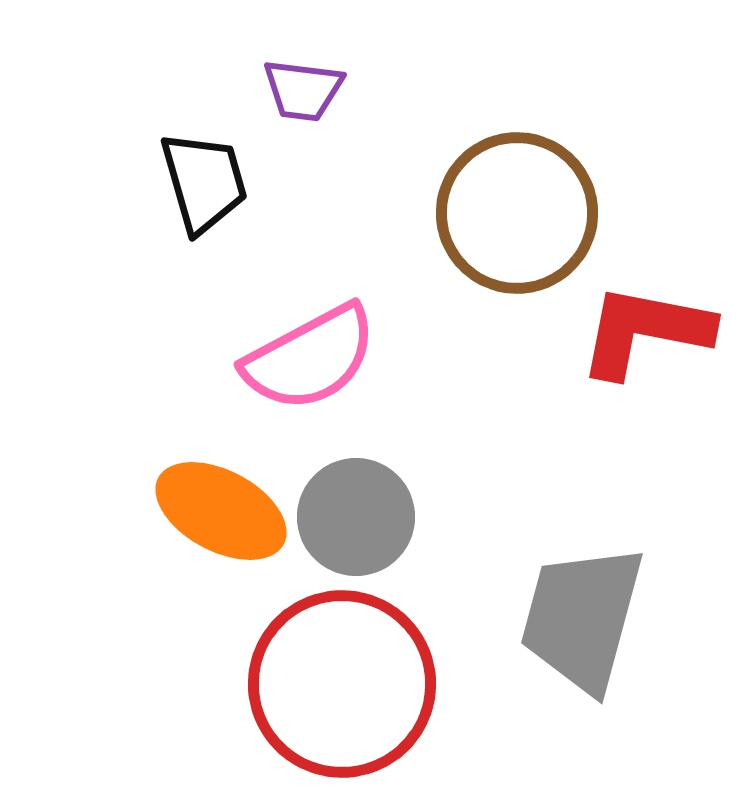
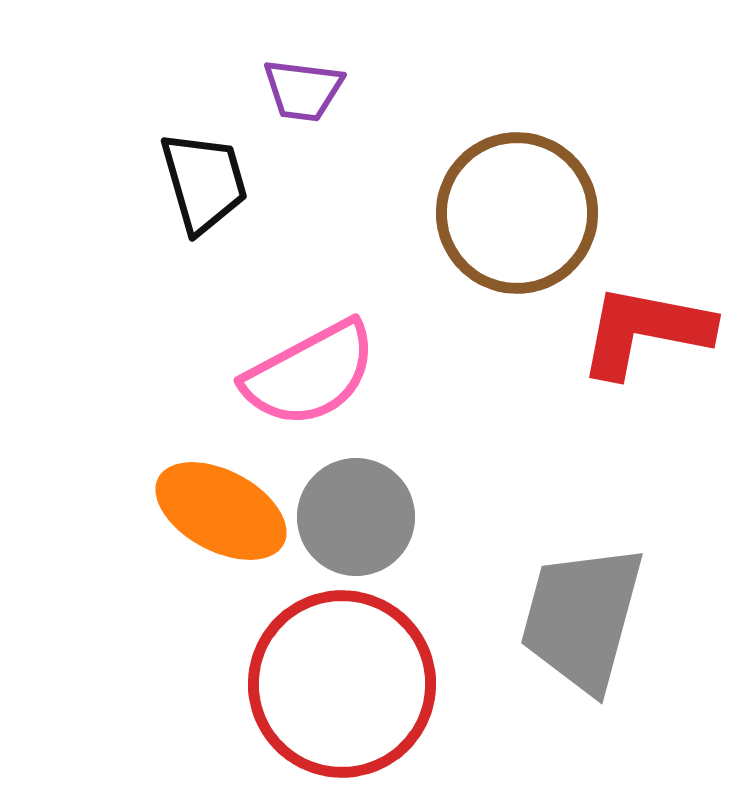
pink semicircle: moved 16 px down
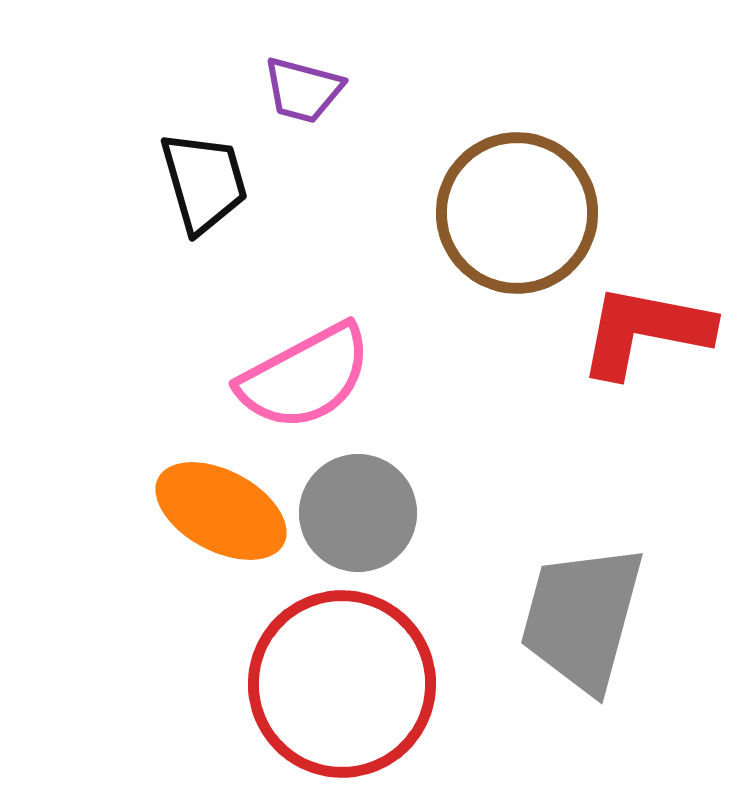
purple trapezoid: rotated 8 degrees clockwise
pink semicircle: moved 5 px left, 3 px down
gray circle: moved 2 px right, 4 px up
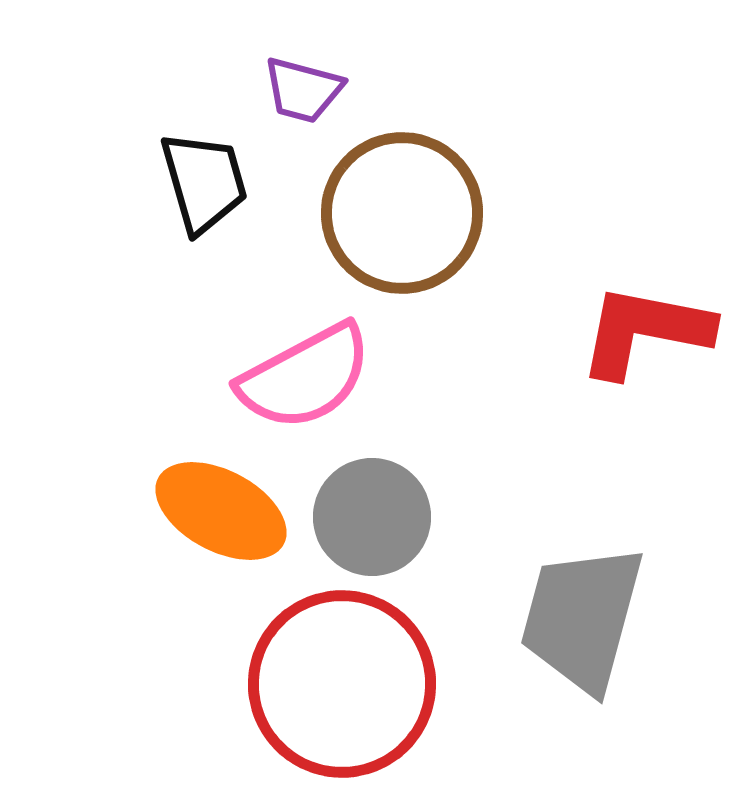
brown circle: moved 115 px left
gray circle: moved 14 px right, 4 px down
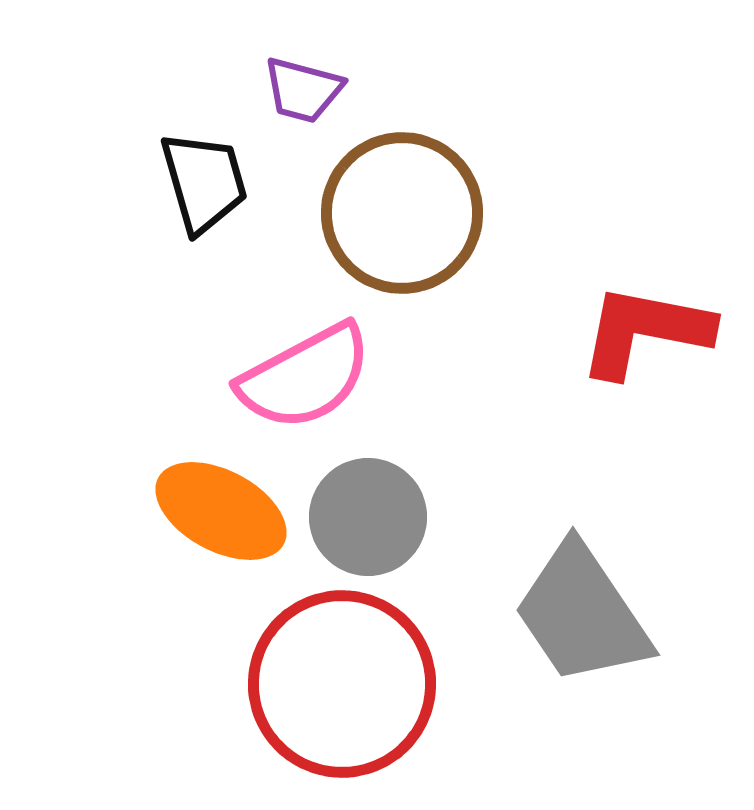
gray circle: moved 4 px left
gray trapezoid: moved 4 px up; rotated 49 degrees counterclockwise
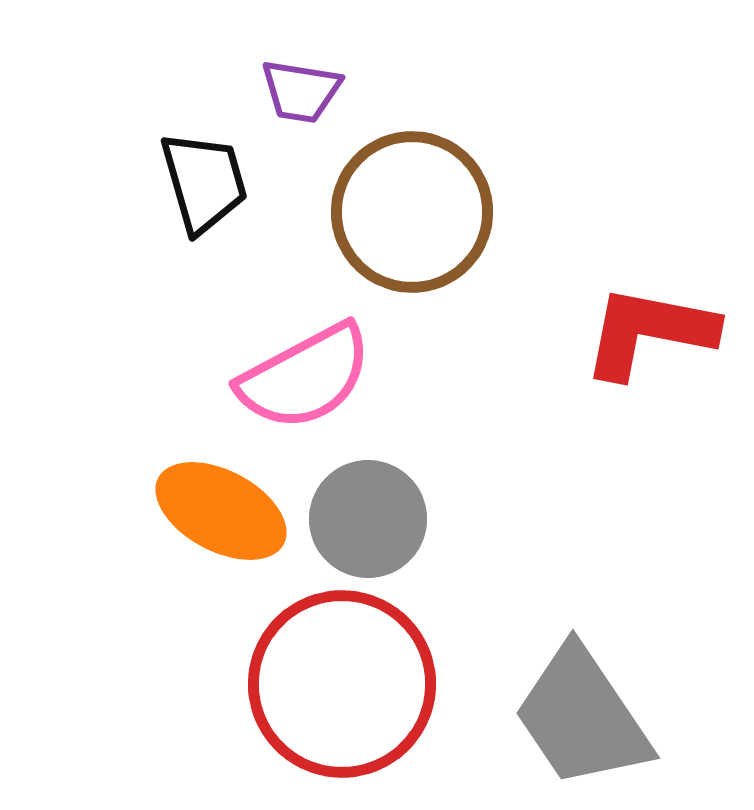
purple trapezoid: moved 2 px left, 1 px down; rotated 6 degrees counterclockwise
brown circle: moved 10 px right, 1 px up
red L-shape: moved 4 px right, 1 px down
gray circle: moved 2 px down
gray trapezoid: moved 103 px down
